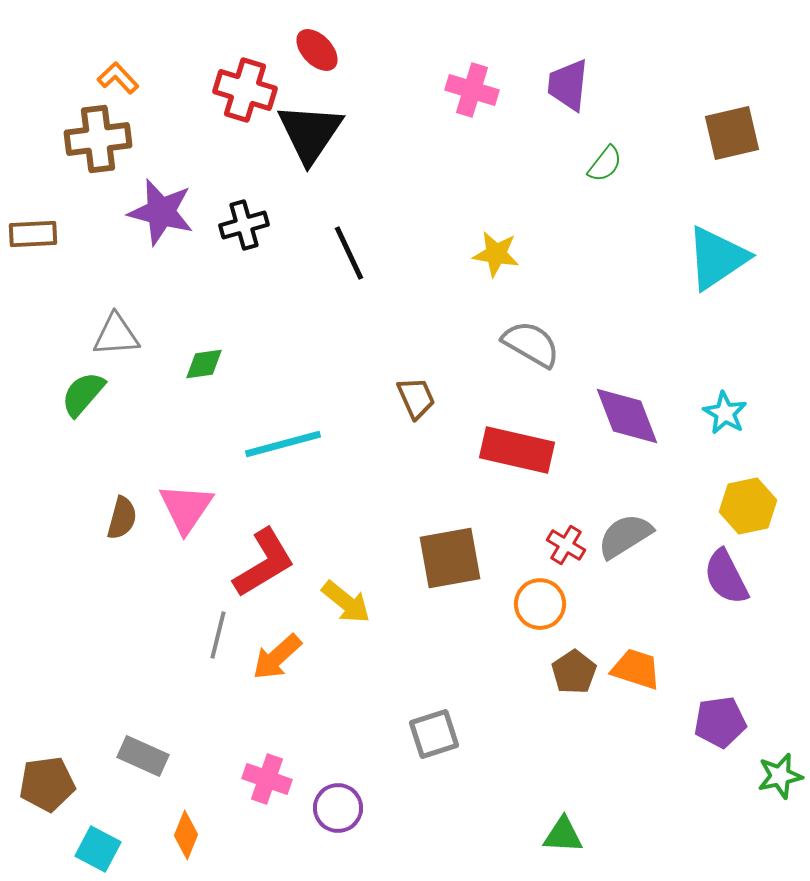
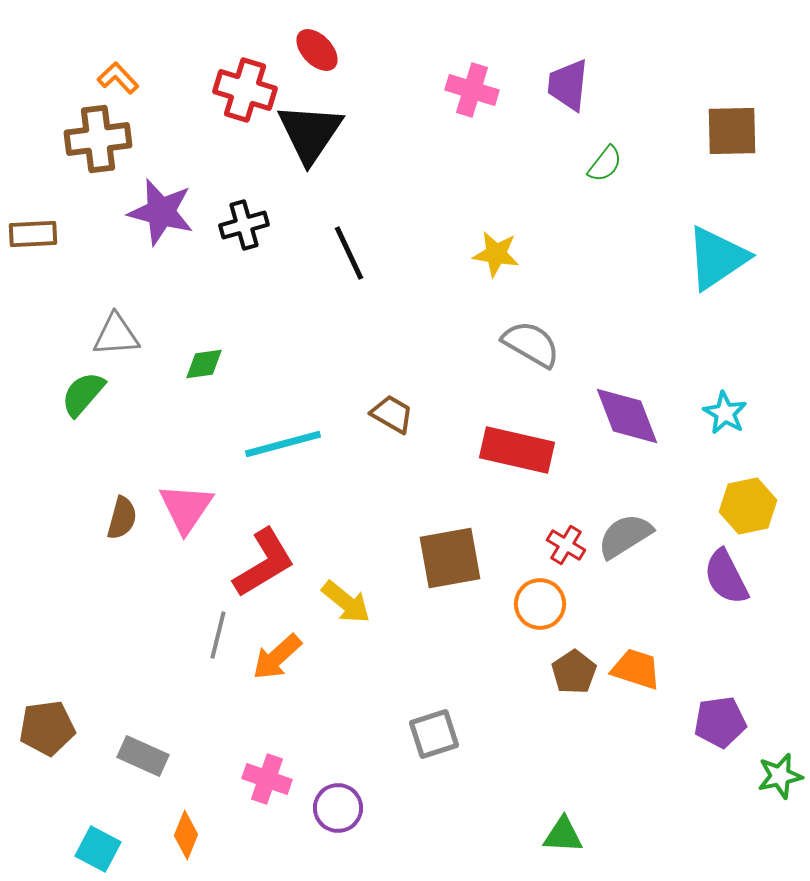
brown square at (732, 133): moved 2 px up; rotated 12 degrees clockwise
brown trapezoid at (416, 398): moved 24 px left, 16 px down; rotated 36 degrees counterclockwise
brown pentagon at (47, 784): moved 56 px up
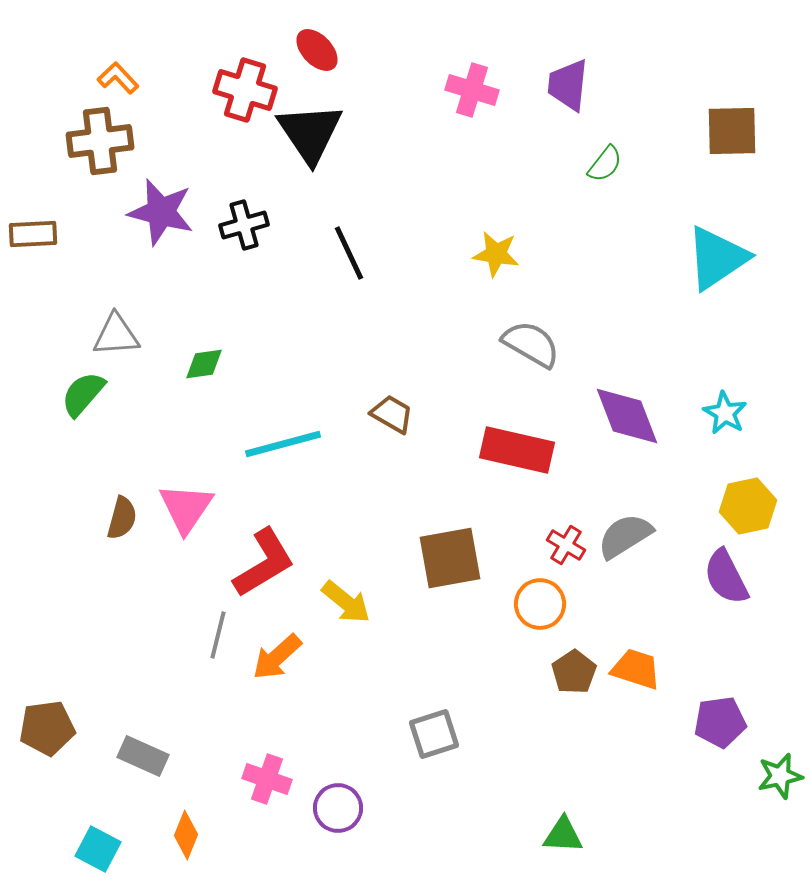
black triangle at (310, 133): rotated 8 degrees counterclockwise
brown cross at (98, 139): moved 2 px right, 2 px down
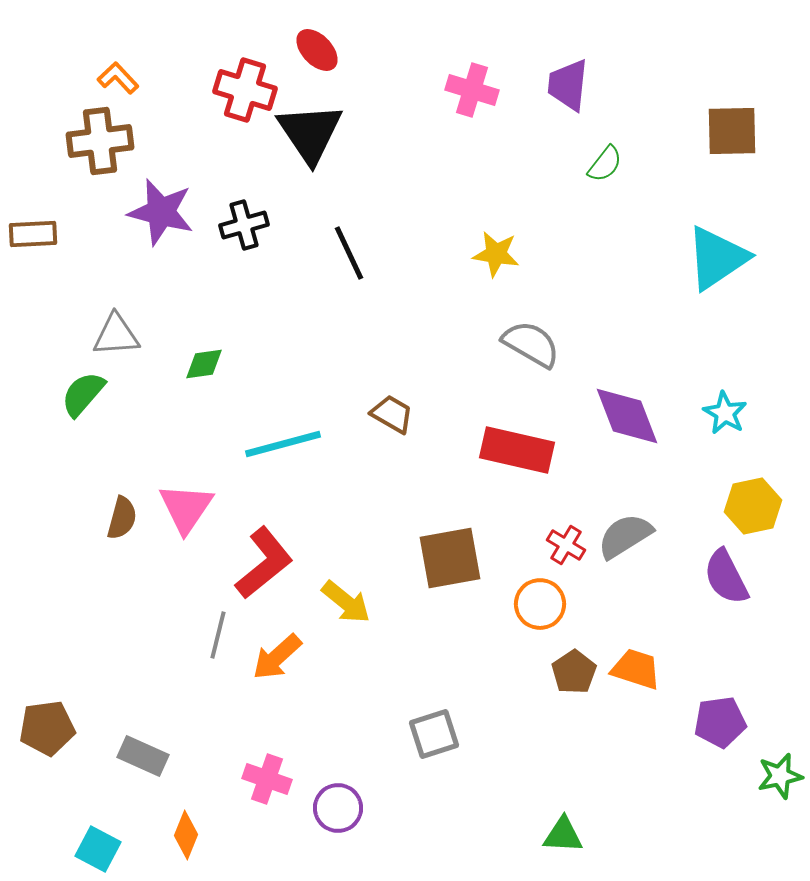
yellow hexagon at (748, 506): moved 5 px right
red L-shape at (264, 563): rotated 8 degrees counterclockwise
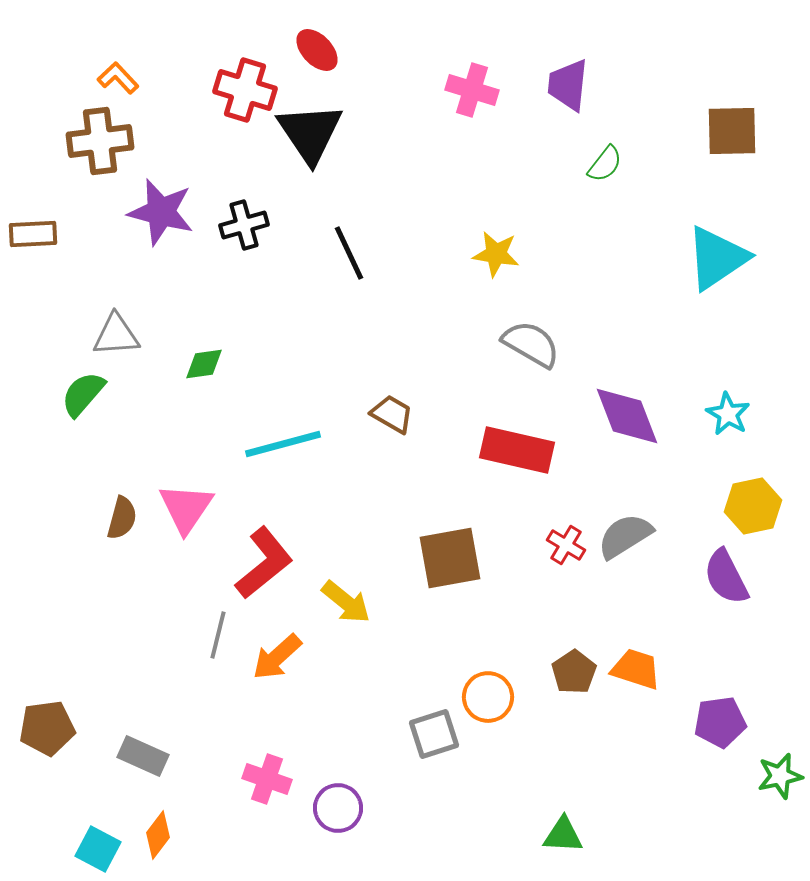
cyan star at (725, 413): moved 3 px right, 1 px down
orange circle at (540, 604): moved 52 px left, 93 px down
orange diamond at (186, 835): moved 28 px left; rotated 15 degrees clockwise
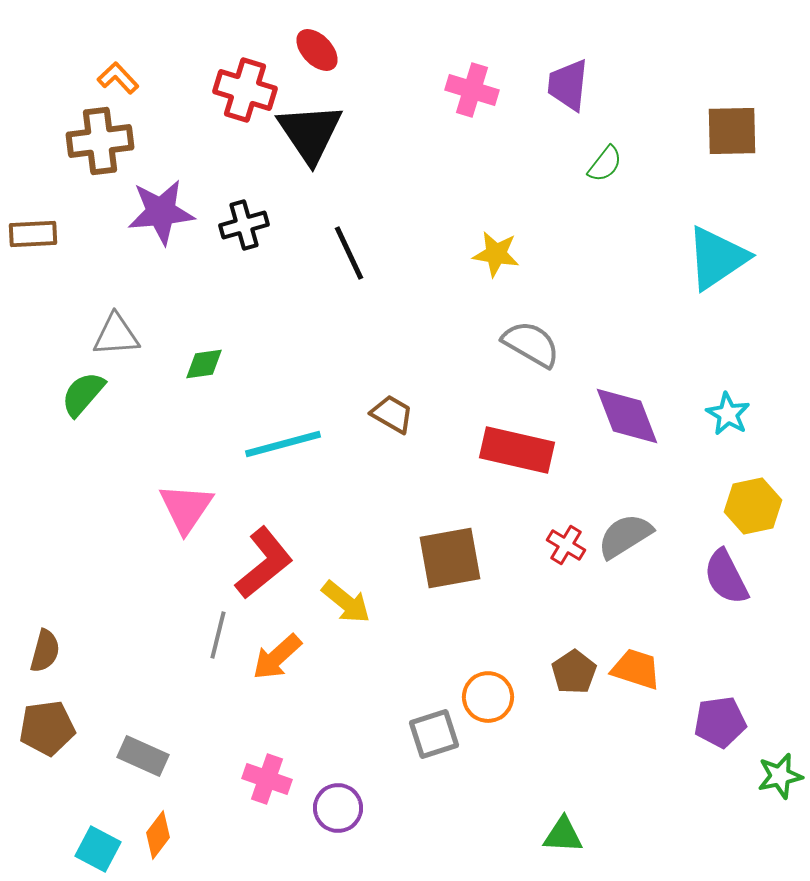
purple star at (161, 212): rotated 20 degrees counterclockwise
brown semicircle at (122, 518): moved 77 px left, 133 px down
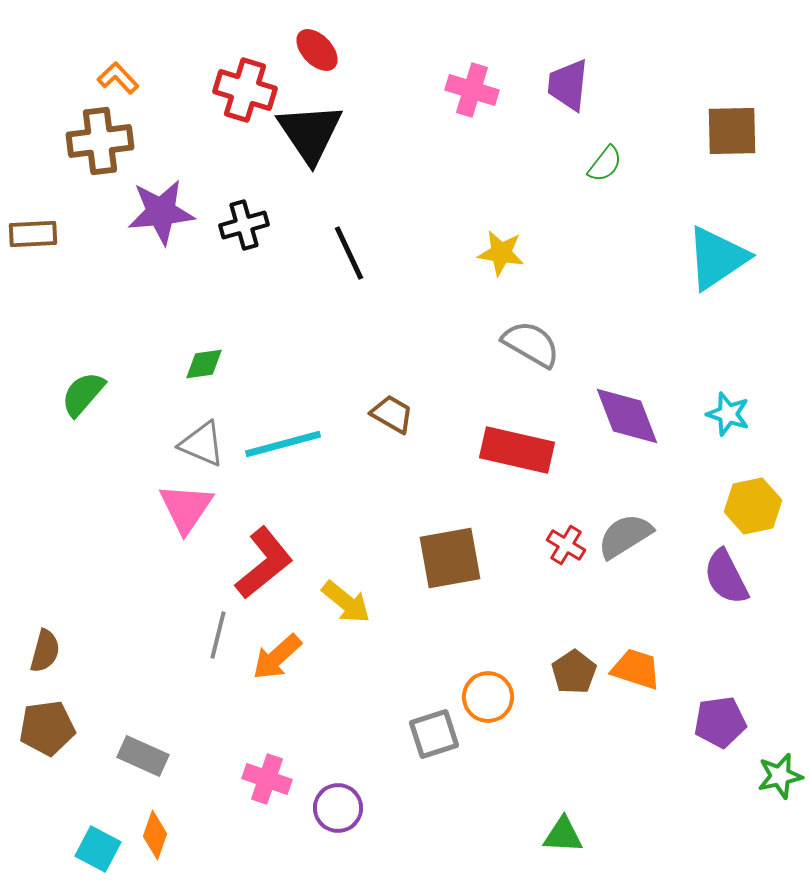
yellow star at (496, 254): moved 5 px right, 1 px up
gray triangle at (116, 335): moved 86 px right, 109 px down; rotated 27 degrees clockwise
cyan star at (728, 414): rotated 12 degrees counterclockwise
orange diamond at (158, 835): moved 3 px left; rotated 18 degrees counterclockwise
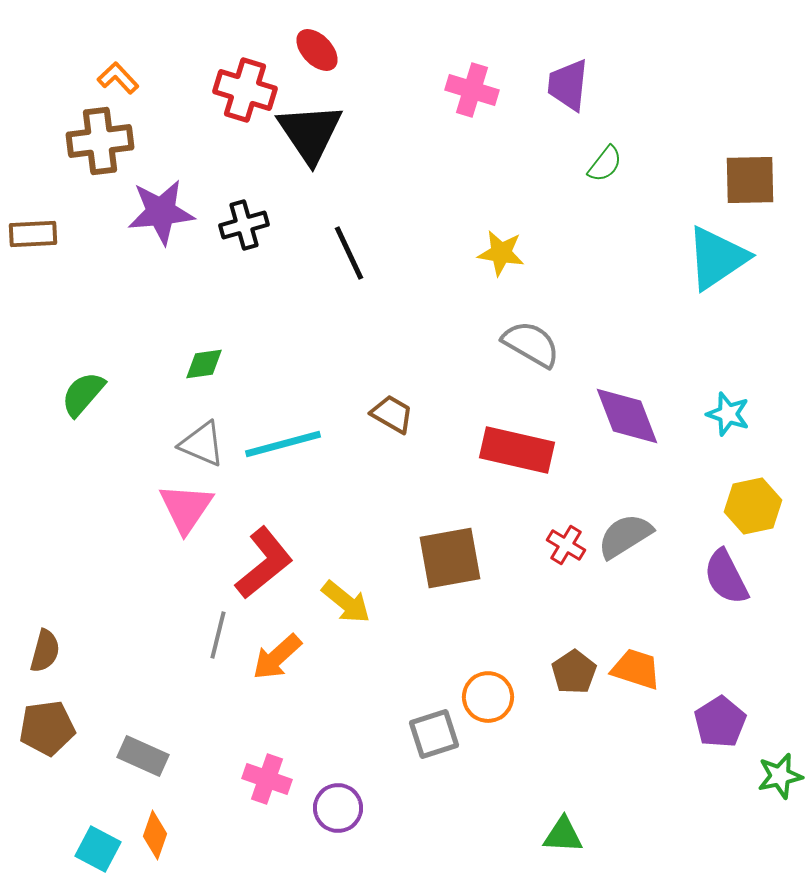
brown square at (732, 131): moved 18 px right, 49 px down
purple pentagon at (720, 722): rotated 24 degrees counterclockwise
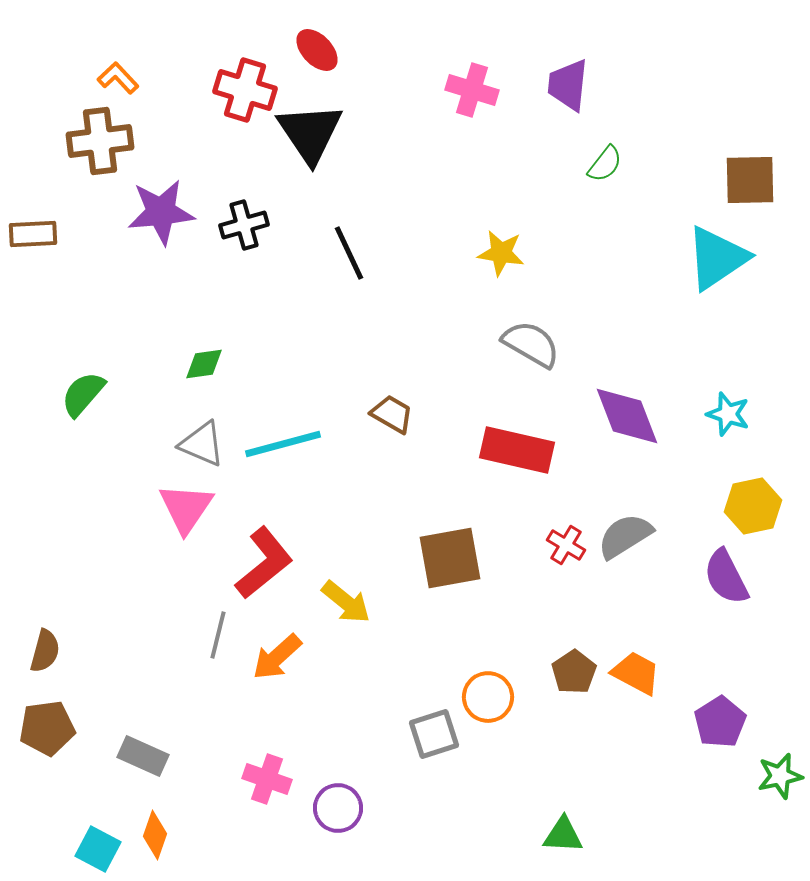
orange trapezoid at (636, 669): moved 4 px down; rotated 10 degrees clockwise
